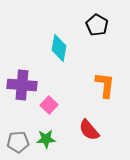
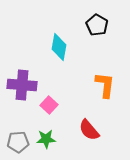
cyan diamond: moved 1 px up
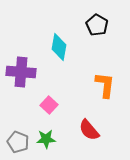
purple cross: moved 1 px left, 13 px up
gray pentagon: rotated 25 degrees clockwise
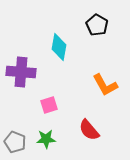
orange L-shape: rotated 144 degrees clockwise
pink square: rotated 30 degrees clockwise
gray pentagon: moved 3 px left
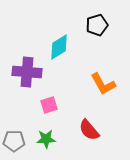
black pentagon: rotated 25 degrees clockwise
cyan diamond: rotated 48 degrees clockwise
purple cross: moved 6 px right
orange L-shape: moved 2 px left, 1 px up
gray pentagon: moved 1 px left, 1 px up; rotated 20 degrees counterclockwise
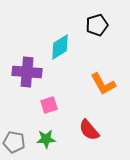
cyan diamond: moved 1 px right
gray pentagon: moved 1 px down; rotated 10 degrees clockwise
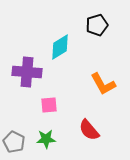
pink square: rotated 12 degrees clockwise
gray pentagon: rotated 15 degrees clockwise
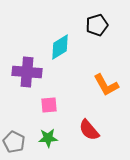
orange L-shape: moved 3 px right, 1 px down
green star: moved 2 px right, 1 px up
